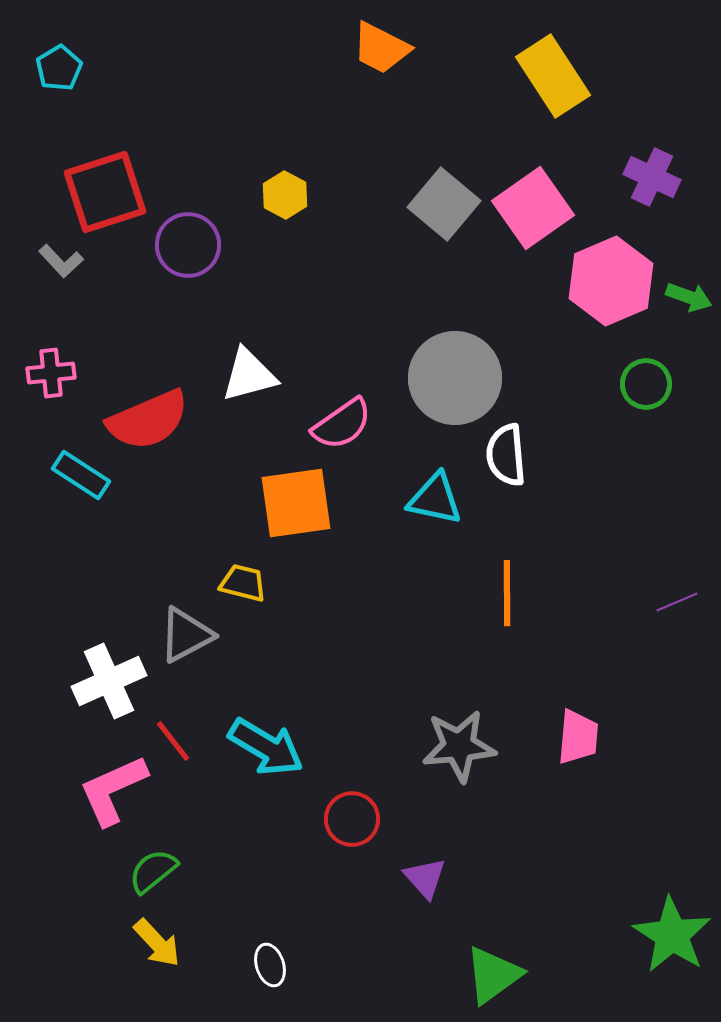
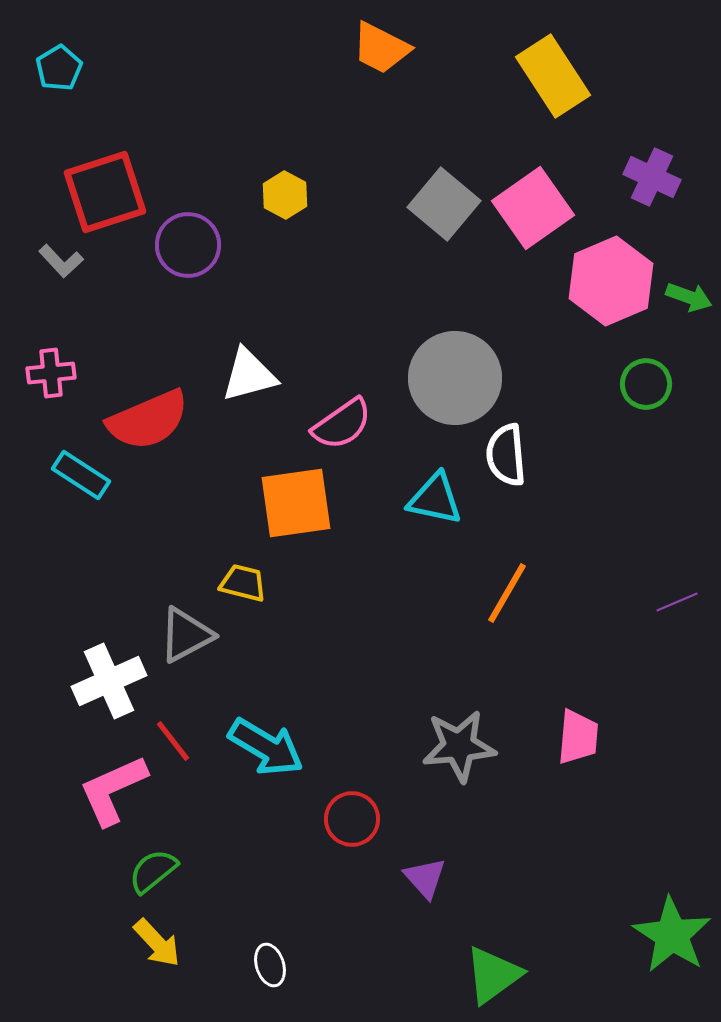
orange line: rotated 30 degrees clockwise
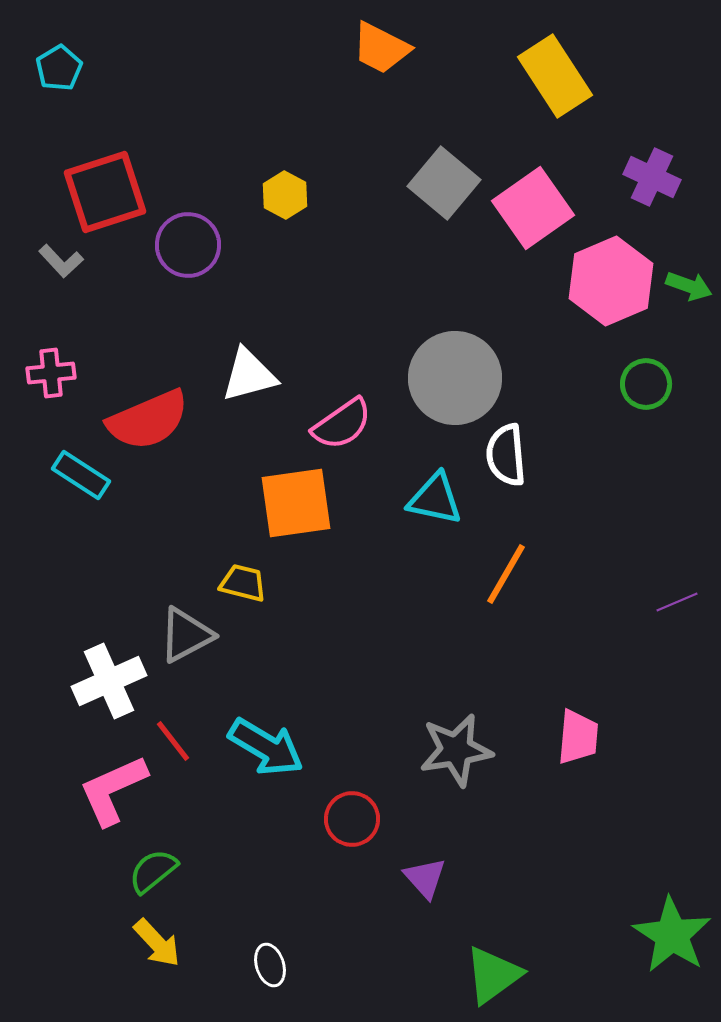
yellow rectangle: moved 2 px right
gray square: moved 21 px up
green arrow: moved 11 px up
orange line: moved 1 px left, 19 px up
gray star: moved 3 px left, 4 px down; rotated 4 degrees counterclockwise
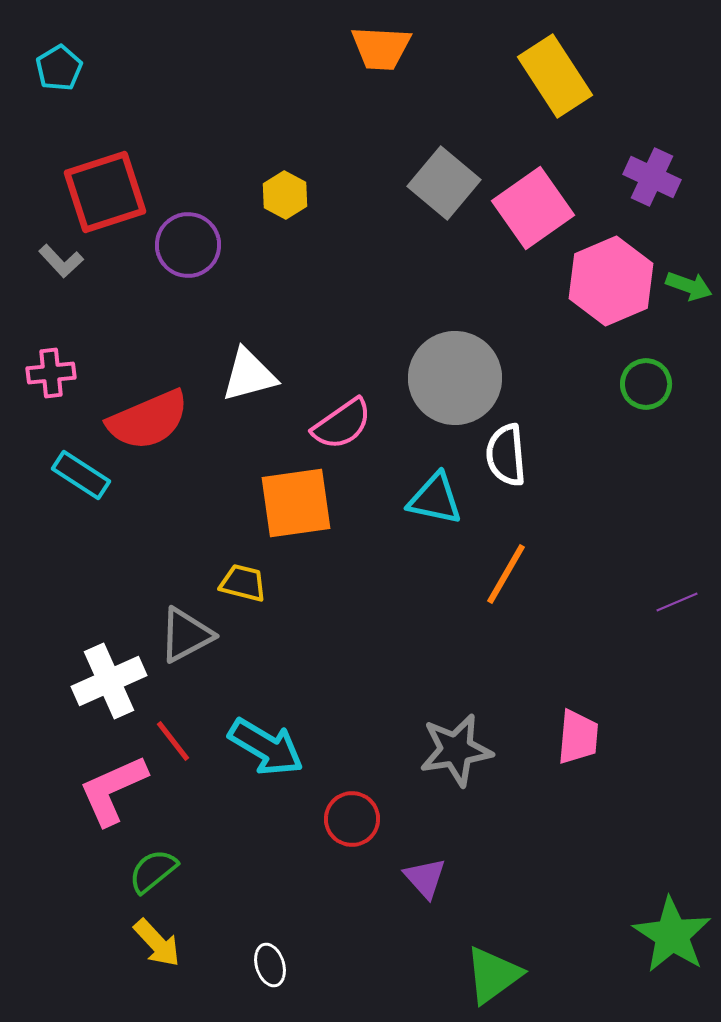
orange trapezoid: rotated 24 degrees counterclockwise
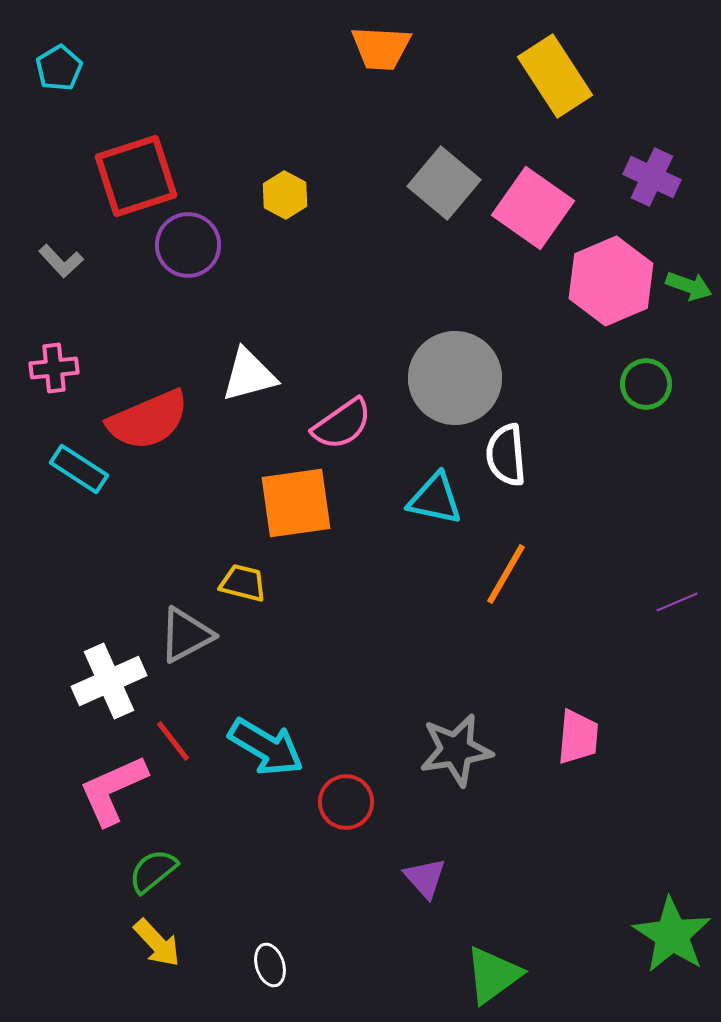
red square: moved 31 px right, 16 px up
pink square: rotated 20 degrees counterclockwise
pink cross: moved 3 px right, 5 px up
cyan rectangle: moved 2 px left, 6 px up
red circle: moved 6 px left, 17 px up
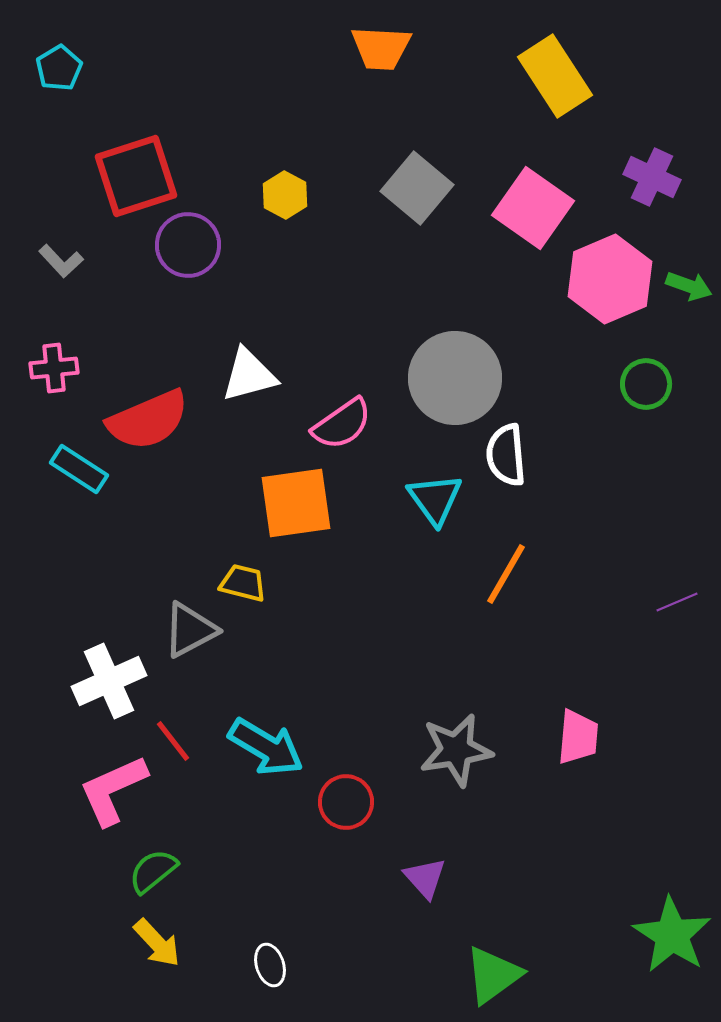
gray square: moved 27 px left, 5 px down
pink hexagon: moved 1 px left, 2 px up
cyan triangle: rotated 42 degrees clockwise
gray triangle: moved 4 px right, 5 px up
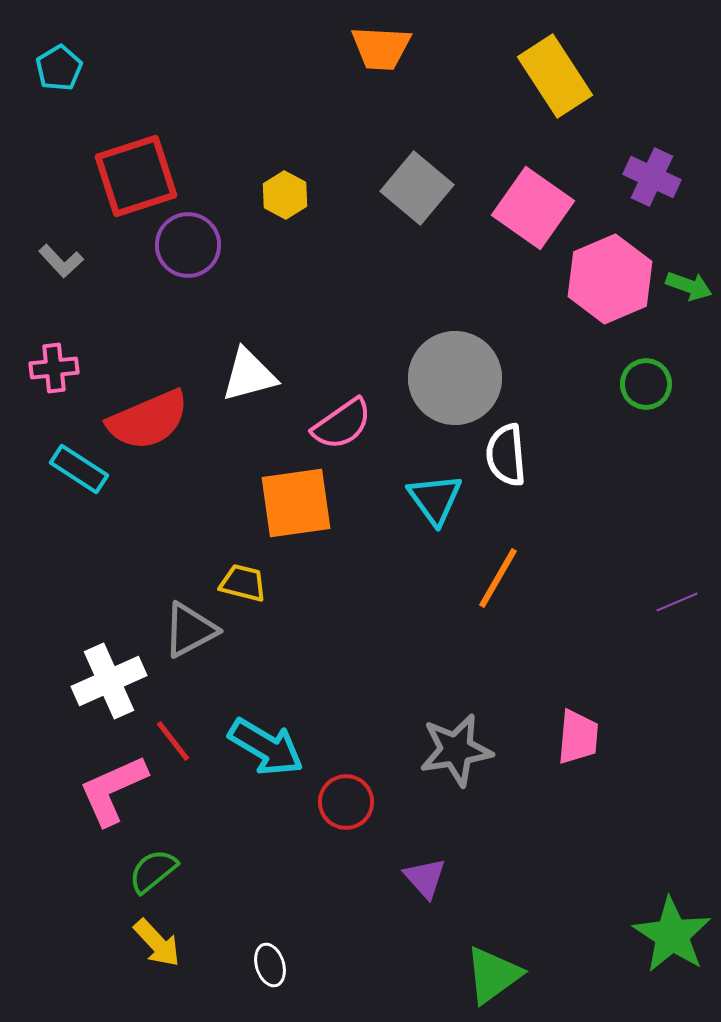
orange line: moved 8 px left, 4 px down
